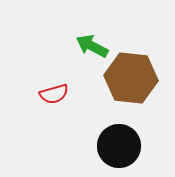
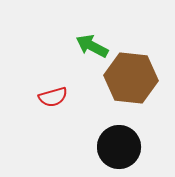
red semicircle: moved 1 px left, 3 px down
black circle: moved 1 px down
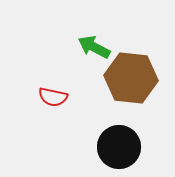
green arrow: moved 2 px right, 1 px down
red semicircle: rotated 28 degrees clockwise
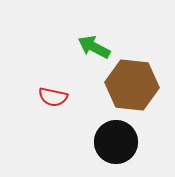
brown hexagon: moved 1 px right, 7 px down
black circle: moved 3 px left, 5 px up
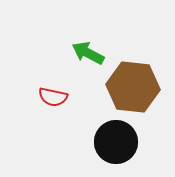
green arrow: moved 6 px left, 6 px down
brown hexagon: moved 1 px right, 2 px down
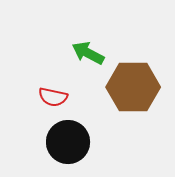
brown hexagon: rotated 6 degrees counterclockwise
black circle: moved 48 px left
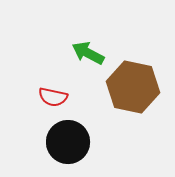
brown hexagon: rotated 12 degrees clockwise
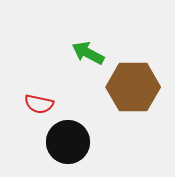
brown hexagon: rotated 12 degrees counterclockwise
red semicircle: moved 14 px left, 7 px down
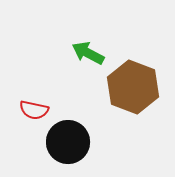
brown hexagon: rotated 21 degrees clockwise
red semicircle: moved 5 px left, 6 px down
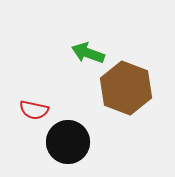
green arrow: rotated 8 degrees counterclockwise
brown hexagon: moved 7 px left, 1 px down
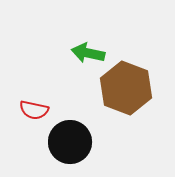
green arrow: rotated 8 degrees counterclockwise
black circle: moved 2 px right
